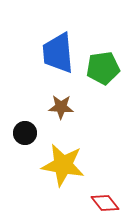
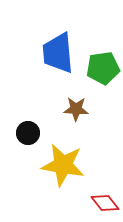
brown star: moved 15 px right, 2 px down
black circle: moved 3 px right
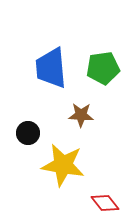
blue trapezoid: moved 7 px left, 15 px down
brown star: moved 5 px right, 6 px down
